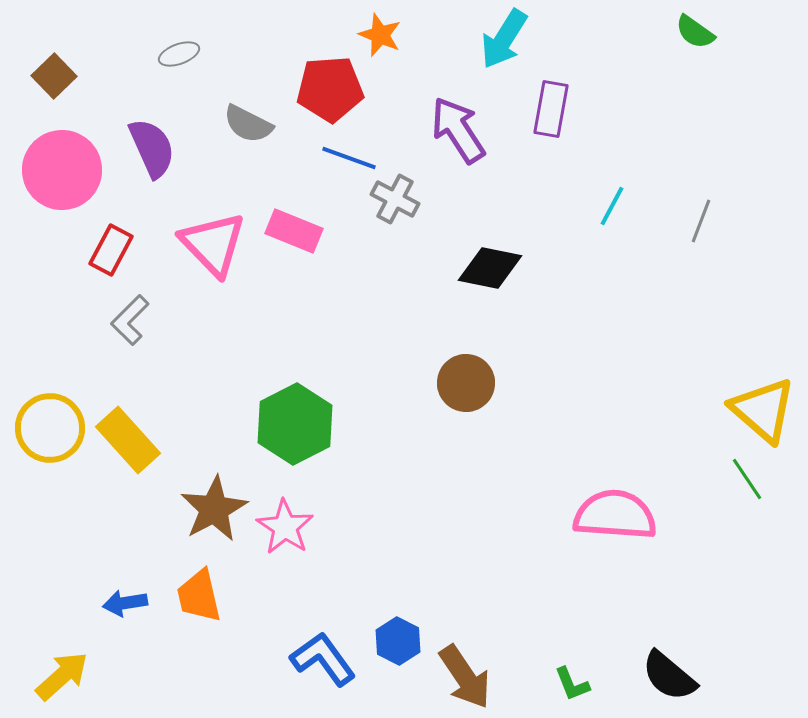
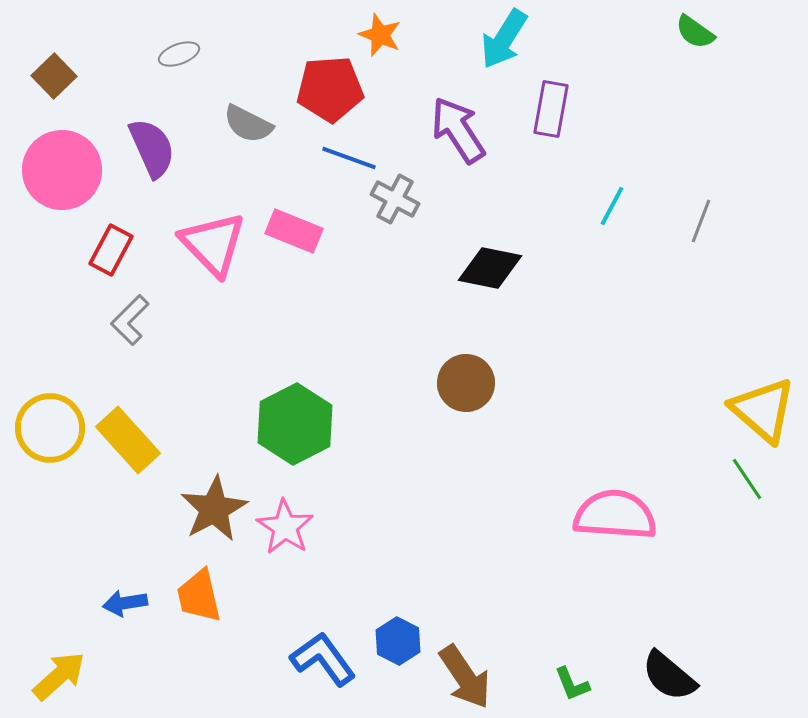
yellow arrow: moved 3 px left
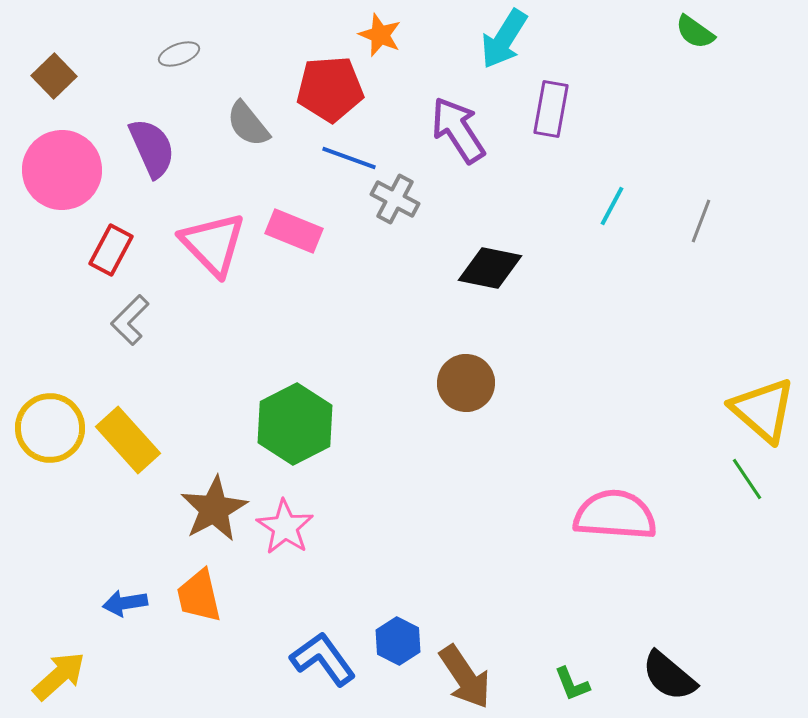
gray semicircle: rotated 24 degrees clockwise
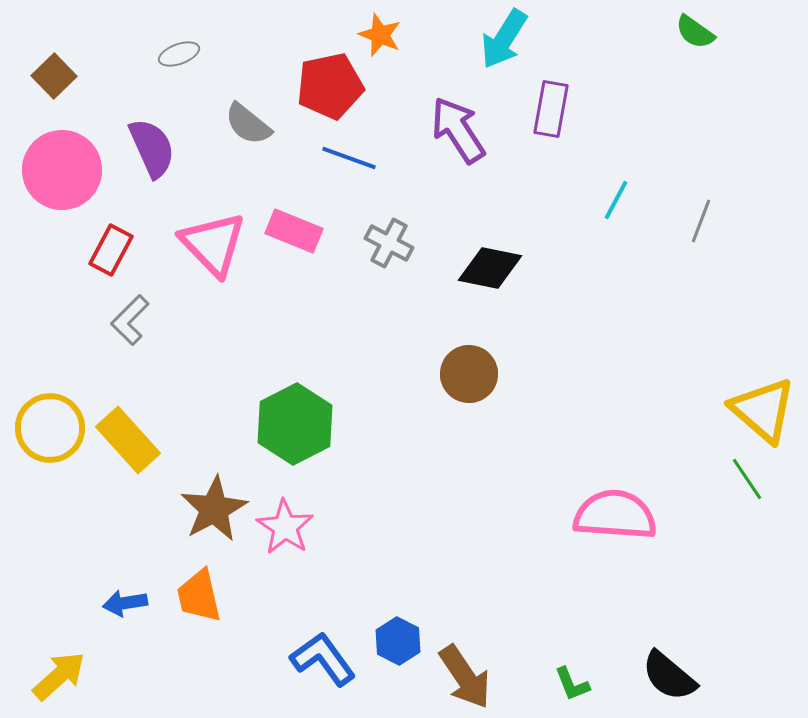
red pentagon: moved 3 px up; rotated 8 degrees counterclockwise
gray semicircle: rotated 12 degrees counterclockwise
gray cross: moved 6 px left, 44 px down
cyan line: moved 4 px right, 6 px up
brown circle: moved 3 px right, 9 px up
